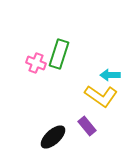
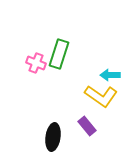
black ellipse: rotated 40 degrees counterclockwise
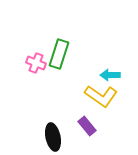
black ellipse: rotated 20 degrees counterclockwise
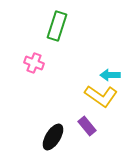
green rectangle: moved 2 px left, 28 px up
pink cross: moved 2 px left
black ellipse: rotated 44 degrees clockwise
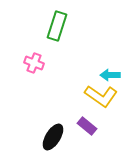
purple rectangle: rotated 12 degrees counterclockwise
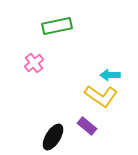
green rectangle: rotated 60 degrees clockwise
pink cross: rotated 30 degrees clockwise
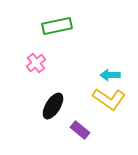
pink cross: moved 2 px right
yellow L-shape: moved 8 px right, 3 px down
purple rectangle: moved 7 px left, 4 px down
black ellipse: moved 31 px up
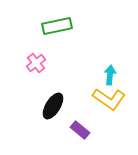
cyan arrow: rotated 96 degrees clockwise
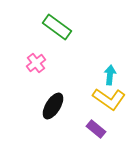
green rectangle: moved 1 px down; rotated 48 degrees clockwise
purple rectangle: moved 16 px right, 1 px up
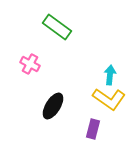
pink cross: moved 6 px left, 1 px down; rotated 24 degrees counterclockwise
purple rectangle: moved 3 px left; rotated 66 degrees clockwise
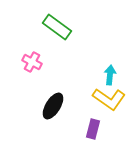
pink cross: moved 2 px right, 2 px up
